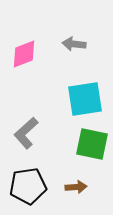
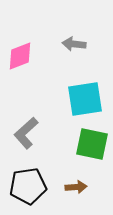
pink diamond: moved 4 px left, 2 px down
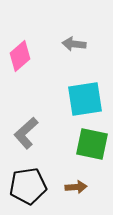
pink diamond: rotated 20 degrees counterclockwise
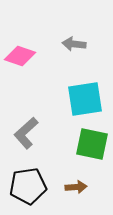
pink diamond: rotated 60 degrees clockwise
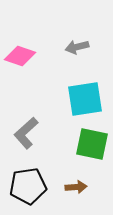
gray arrow: moved 3 px right, 3 px down; rotated 20 degrees counterclockwise
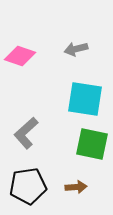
gray arrow: moved 1 px left, 2 px down
cyan square: rotated 18 degrees clockwise
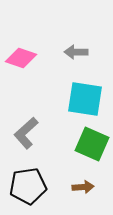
gray arrow: moved 3 px down; rotated 15 degrees clockwise
pink diamond: moved 1 px right, 2 px down
green square: rotated 12 degrees clockwise
brown arrow: moved 7 px right
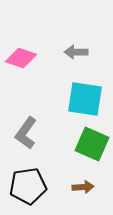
gray L-shape: rotated 12 degrees counterclockwise
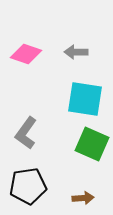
pink diamond: moved 5 px right, 4 px up
brown arrow: moved 11 px down
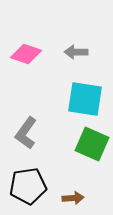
brown arrow: moved 10 px left
